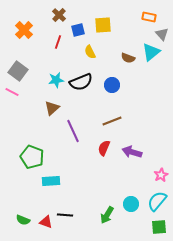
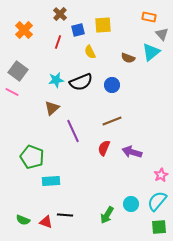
brown cross: moved 1 px right, 1 px up
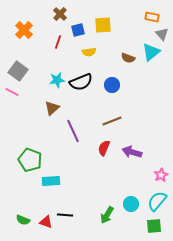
orange rectangle: moved 3 px right
yellow semicircle: moved 1 px left; rotated 72 degrees counterclockwise
cyan star: moved 1 px right
green pentagon: moved 2 px left, 3 px down
green square: moved 5 px left, 1 px up
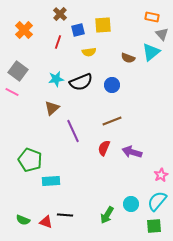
cyan star: moved 1 px left, 1 px up
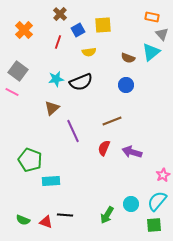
blue square: rotated 16 degrees counterclockwise
blue circle: moved 14 px right
pink star: moved 2 px right
green square: moved 1 px up
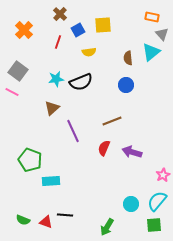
brown semicircle: rotated 64 degrees clockwise
green arrow: moved 12 px down
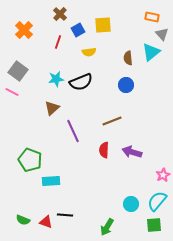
red semicircle: moved 2 px down; rotated 21 degrees counterclockwise
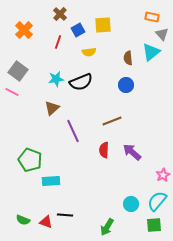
purple arrow: rotated 24 degrees clockwise
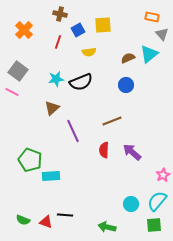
brown cross: rotated 32 degrees counterclockwise
cyan triangle: moved 2 px left, 2 px down
brown semicircle: rotated 72 degrees clockwise
cyan rectangle: moved 5 px up
green arrow: rotated 72 degrees clockwise
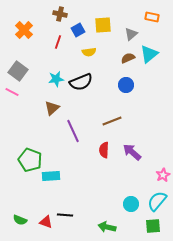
gray triangle: moved 31 px left; rotated 32 degrees clockwise
green semicircle: moved 3 px left
green square: moved 1 px left, 1 px down
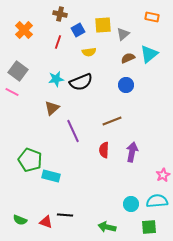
gray triangle: moved 8 px left
purple arrow: rotated 60 degrees clockwise
cyan rectangle: rotated 18 degrees clockwise
cyan semicircle: rotated 45 degrees clockwise
green square: moved 4 px left, 1 px down
